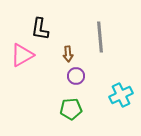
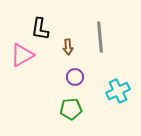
brown arrow: moved 7 px up
purple circle: moved 1 px left, 1 px down
cyan cross: moved 3 px left, 4 px up
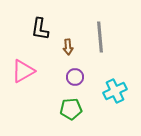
pink triangle: moved 1 px right, 16 px down
cyan cross: moved 3 px left
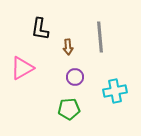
pink triangle: moved 1 px left, 3 px up
cyan cross: rotated 15 degrees clockwise
green pentagon: moved 2 px left
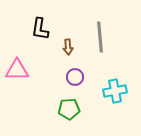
pink triangle: moved 5 px left, 2 px down; rotated 30 degrees clockwise
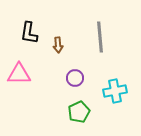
black L-shape: moved 11 px left, 4 px down
brown arrow: moved 10 px left, 2 px up
pink triangle: moved 2 px right, 4 px down
purple circle: moved 1 px down
green pentagon: moved 10 px right, 3 px down; rotated 20 degrees counterclockwise
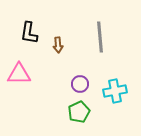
purple circle: moved 5 px right, 6 px down
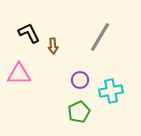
black L-shape: rotated 145 degrees clockwise
gray line: rotated 36 degrees clockwise
brown arrow: moved 5 px left, 1 px down
purple circle: moved 4 px up
cyan cross: moved 4 px left
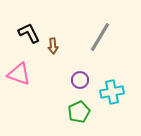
pink triangle: rotated 20 degrees clockwise
cyan cross: moved 1 px right, 1 px down
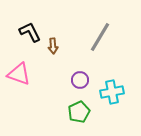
black L-shape: moved 1 px right, 1 px up
